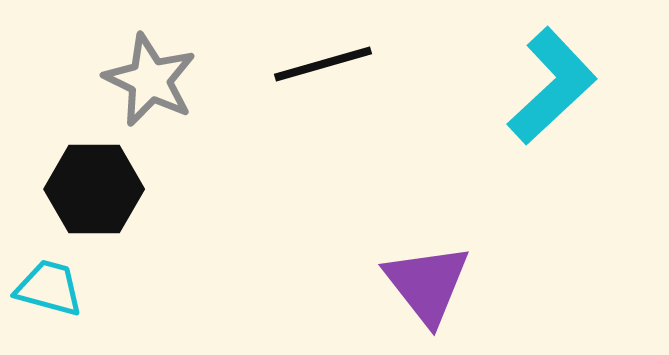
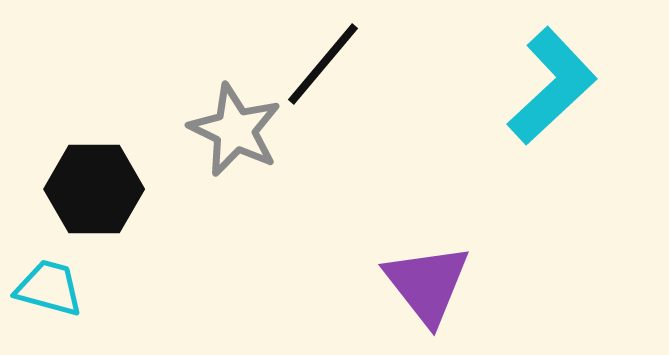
black line: rotated 34 degrees counterclockwise
gray star: moved 85 px right, 50 px down
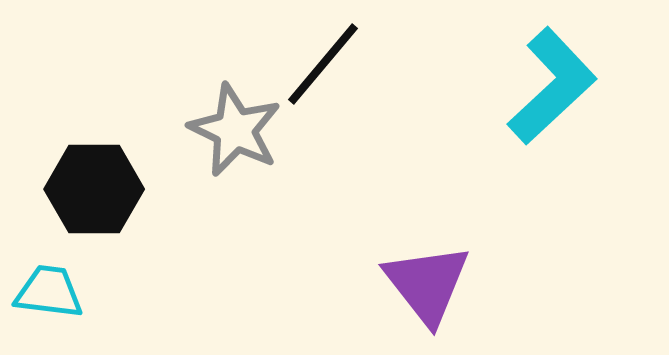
cyan trapezoid: moved 4 px down; rotated 8 degrees counterclockwise
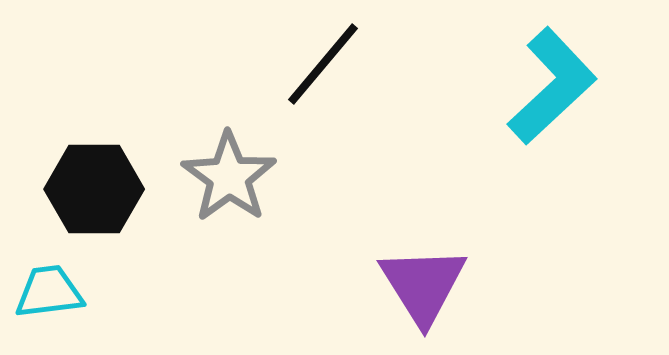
gray star: moved 6 px left, 47 px down; rotated 10 degrees clockwise
purple triangle: moved 4 px left, 1 px down; rotated 6 degrees clockwise
cyan trapezoid: rotated 14 degrees counterclockwise
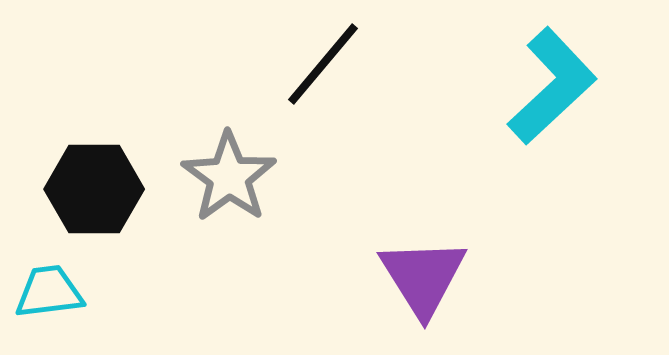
purple triangle: moved 8 px up
